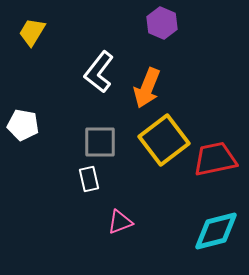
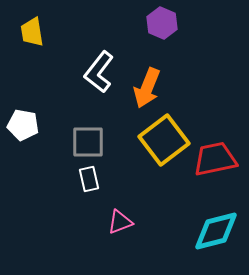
yellow trapezoid: rotated 40 degrees counterclockwise
gray square: moved 12 px left
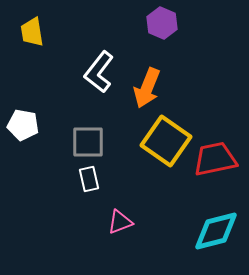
yellow square: moved 2 px right, 1 px down; rotated 18 degrees counterclockwise
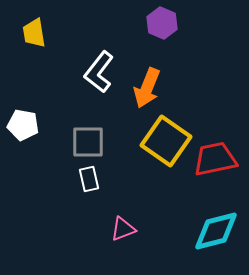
yellow trapezoid: moved 2 px right, 1 px down
pink triangle: moved 3 px right, 7 px down
